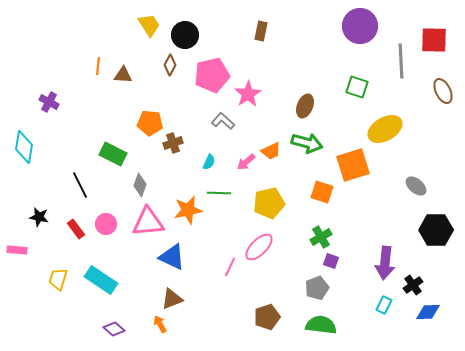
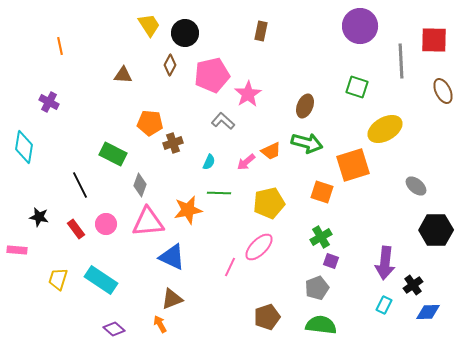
black circle at (185, 35): moved 2 px up
orange line at (98, 66): moved 38 px left, 20 px up; rotated 18 degrees counterclockwise
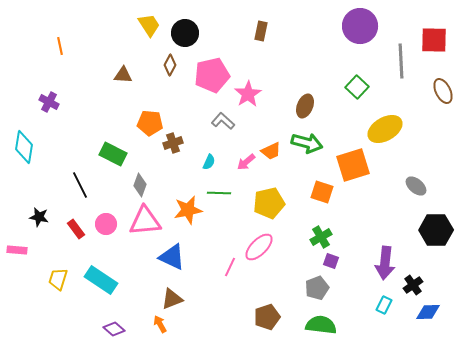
green square at (357, 87): rotated 25 degrees clockwise
pink triangle at (148, 222): moved 3 px left, 1 px up
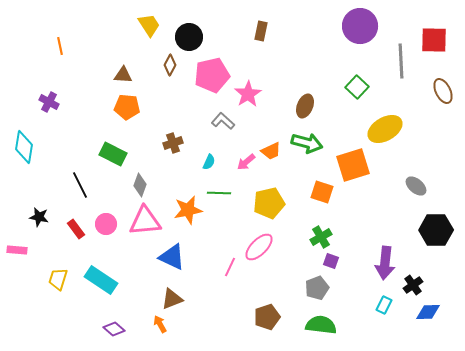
black circle at (185, 33): moved 4 px right, 4 px down
orange pentagon at (150, 123): moved 23 px left, 16 px up
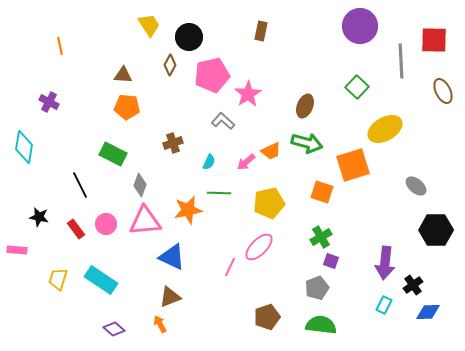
brown triangle at (172, 299): moved 2 px left, 2 px up
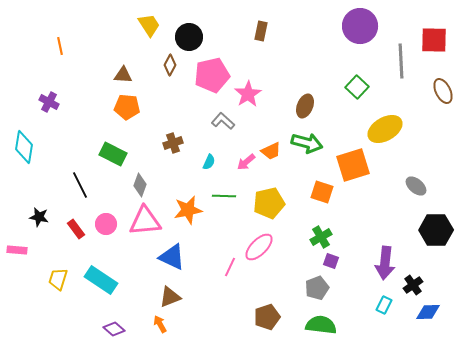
green line at (219, 193): moved 5 px right, 3 px down
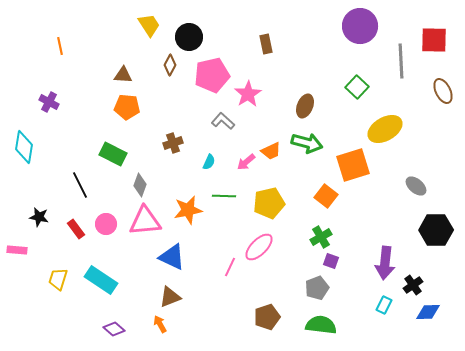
brown rectangle at (261, 31): moved 5 px right, 13 px down; rotated 24 degrees counterclockwise
orange square at (322, 192): moved 4 px right, 4 px down; rotated 20 degrees clockwise
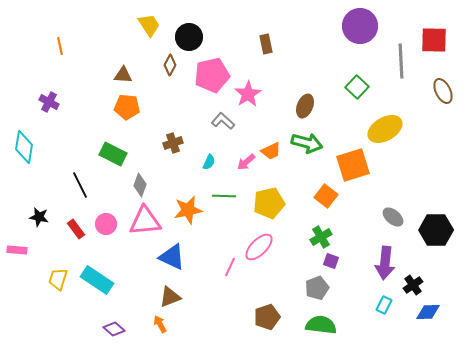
gray ellipse at (416, 186): moved 23 px left, 31 px down
cyan rectangle at (101, 280): moved 4 px left
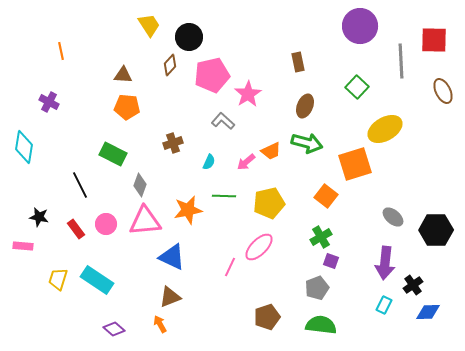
brown rectangle at (266, 44): moved 32 px right, 18 px down
orange line at (60, 46): moved 1 px right, 5 px down
brown diamond at (170, 65): rotated 15 degrees clockwise
orange square at (353, 165): moved 2 px right, 1 px up
pink rectangle at (17, 250): moved 6 px right, 4 px up
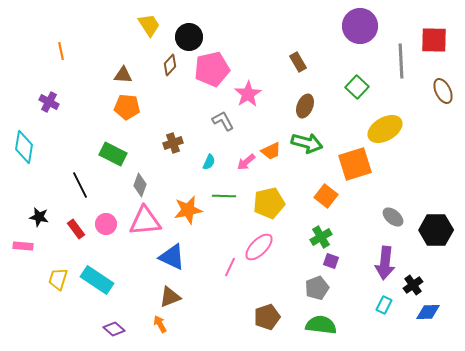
brown rectangle at (298, 62): rotated 18 degrees counterclockwise
pink pentagon at (212, 75): moved 6 px up
gray L-shape at (223, 121): rotated 20 degrees clockwise
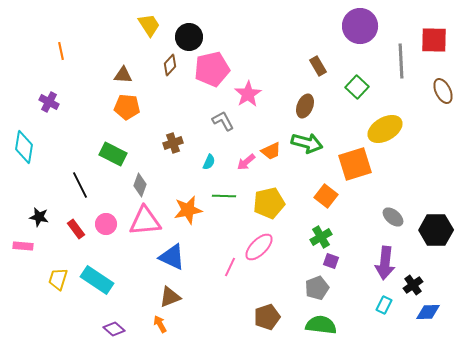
brown rectangle at (298, 62): moved 20 px right, 4 px down
